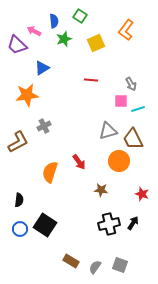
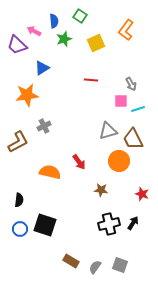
orange semicircle: rotated 85 degrees clockwise
black square: rotated 15 degrees counterclockwise
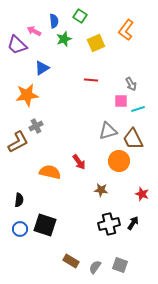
gray cross: moved 8 px left
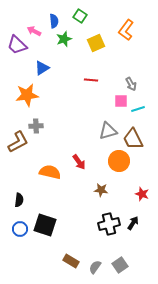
gray cross: rotated 24 degrees clockwise
gray square: rotated 35 degrees clockwise
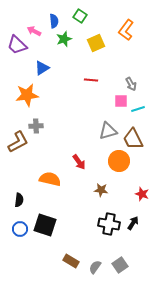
orange semicircle: moved 7 px down
black cross: rotated 25 degrees clockwise
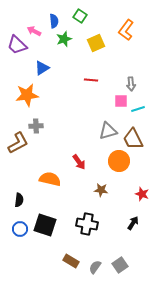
gray arrow: rotated 24 degrees clockwise
brown L-shape: moved 1 px down
black cross: moved 22 px left
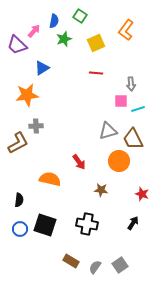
blue semicircle: rotated 16 degrees clockwise
pink arrow: rotated 104 degrees clockwise
red line: moved 5 px right, 7 px up
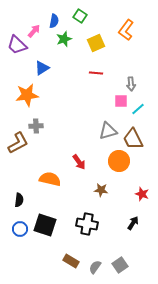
cyan line: rotated 24 degrees counterclockwise
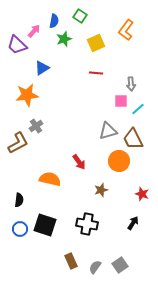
gray cross: rotated 32 degrees counterclockwise
brown star: rotated 24 degrees counterclockwise
brown rectangle: rotated 35 degrees clockwise
